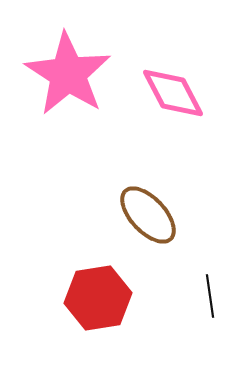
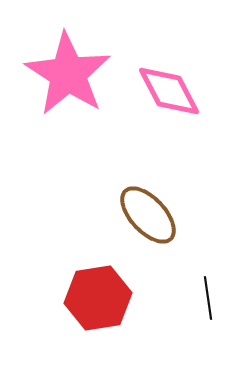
pink diamond: moved 4 px left, 2 px up
black line: moved 2 px left, 2 px down
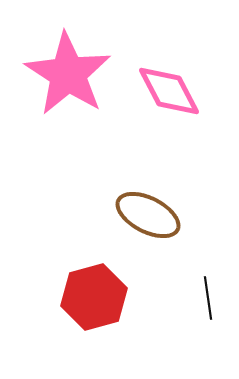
brown ellipse: rotated 20 degrees counterclockwise
red hexagon: moved 4 px left, 1 px up; rotated 6 degrees counterclockwise
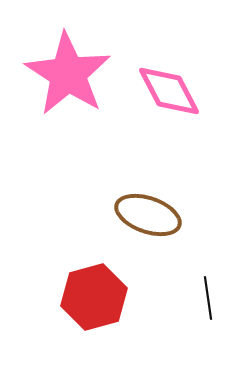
brown ellipse: rotated 8 degrees counterclockwise
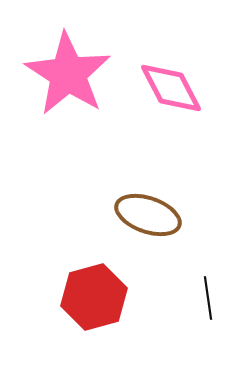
pink diamond: moved 2 px right, 3 px up
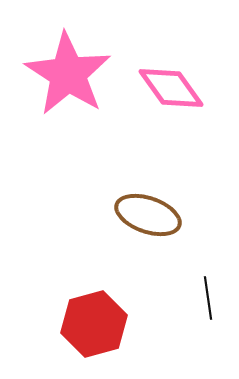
pink diamond: rotated 8 degrees counterclockwise
red hexagon: moved 27 px down
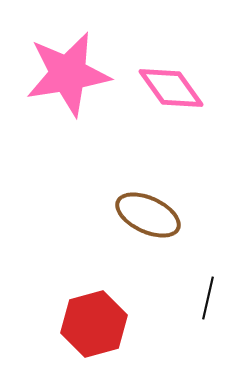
pink star: rotated 30 degrees clockwise
brown ellipse: rotated 6 degrees clockwise
black line: rotated 21 degrees clockwise
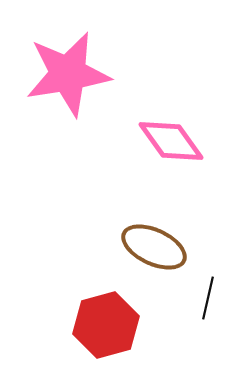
pink diamond: moved 53 px down
brown ellipse: moved 6 px right, 32 px down
red hexagon: moved 12 px right, 1 px down
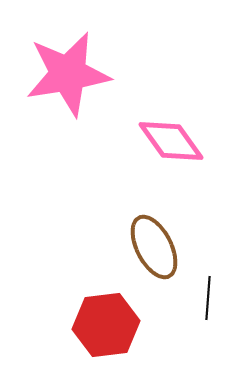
brown ellipse: rotated 38 degrees clockwise
black line: rotated 9 degrees counterclockwise
red hexagon: rotated 8 degrees clockwise
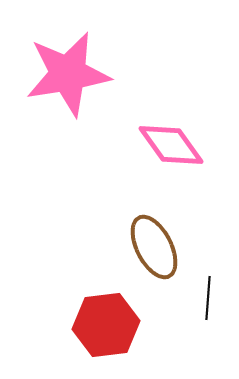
pink diamond: moved 4 px down
